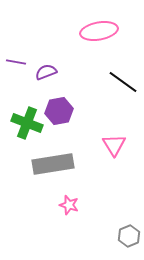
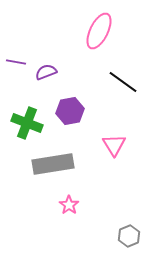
pink ellipse: rotated 54 degrees counterclockwise
purple hexagon: moved 11 px right
pink star: rotated 18 degrees clockwise
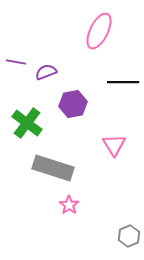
black line: rotated 36 degrees counterclockwise
purple hexagon: moved 3 px right, 7 px up
green cross: rotated 16 degrees clockwise
gray rectangle: moved 4 px down; rotated 27 degrees clockwise
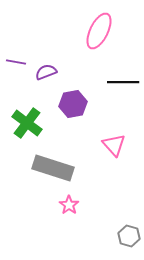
pink triangle: rotated 10 degrees counterclockwise
gray hexagon: rotated 20 degrees counterclockwise
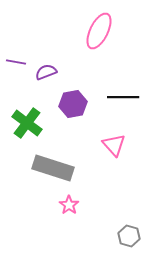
black line: moved 15 px down
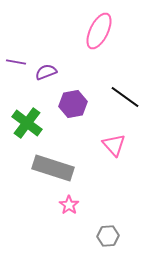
black line: moved 2 px right; rotated 36 degrees clockwise
gray hexagon: moved 21 px left; rotated 20 degrees counterclockwise
